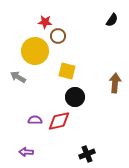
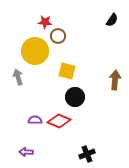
gray arrow: rotated 42 degrees clockwise
brown arrow: moved 3 px up
red diamond: rotated 35 degrees clockwise
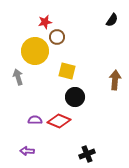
red star: rotated 16 degrees counterclockwise
brown circle: moved 1 px left, 1 px down
purple arrow: moved 1 px right, 1 px up
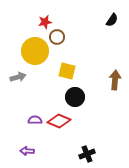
gray arrow: rotated 91 degrees clockwise
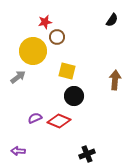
yellow circle: moved 2 px left
gray arrow: rotated 21 degrees counterclockwise
black circle: moved 1 px left, 1 px up
purple semicircle: moved 2 px up; rotated 24 degrees counterclockwise
purple arrow: moved 9 px left
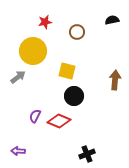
black semicircle: rotated 136 degrees counterclockwise
brown circle: moved 20 px right, 5 px up
purple semicircle: moved 2 px up; rotated 40 degrees counterclockwise
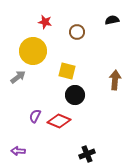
red star: rotated 24 degrees clockwise
black circle: moved 1 px right, 1 px up
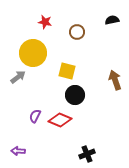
yellow circle: moved 2 px down
brown arrow: rotated 24 degrees counterclockwise
red diamond: moved 1 px right, 1 px up
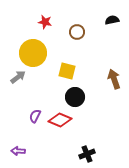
brown arrow: moved 1 px left, 1 px up
black circle: moved 2 px down
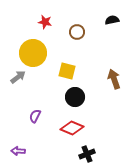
red diamond: moved 12 px right, 8 px down
